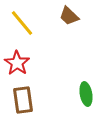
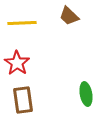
yellow line: rotated 52 degrees counterclockwise
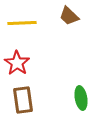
green ellipse: moved 5 px left, 4 px down
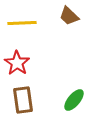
green ellipse: moved 7 px left, 2 px down; rotated 50 degrees clockwise
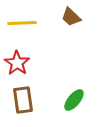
brown trapezoid: moved 2 px right, 1 px down
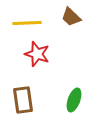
yellow line: moved 5 px right
red star: moved 20 px right, 9 px up; rotated 15 degrees counterclockwise
green ellipse: rotated 20 degrees counterclockwise
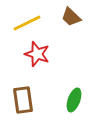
yellow line: rotated 24 degrees counterclockwise
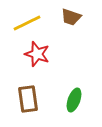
brown trapezoid: rotated 25 degrees counterclockwise
brown rectangle: moved 5 px right, 1 px up
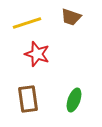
yellow line: rotated 8 degrees clockwise
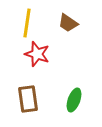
brown trapezoid: moved 3 px left, 6 px down; rotated 15 degrees clockwise
yellow line: rotated 64 degrees counterclockwise
